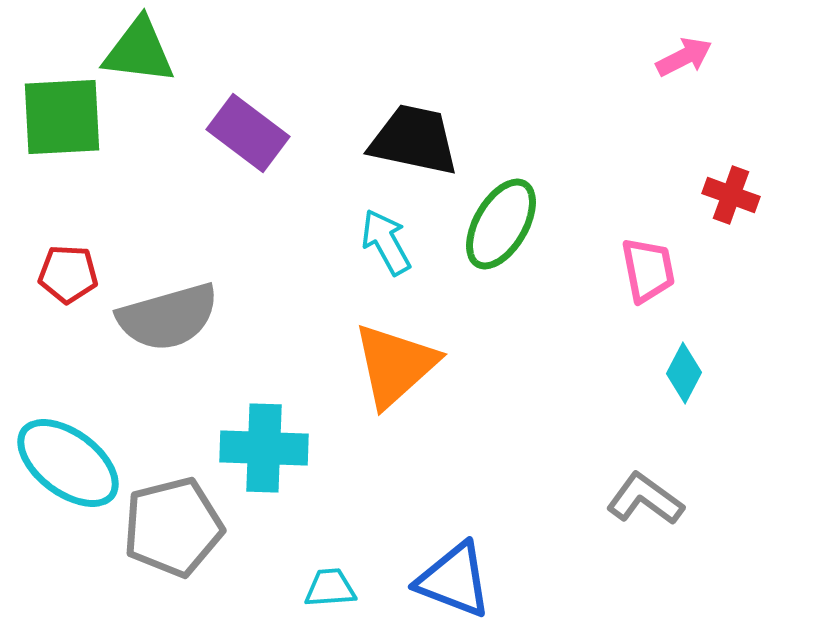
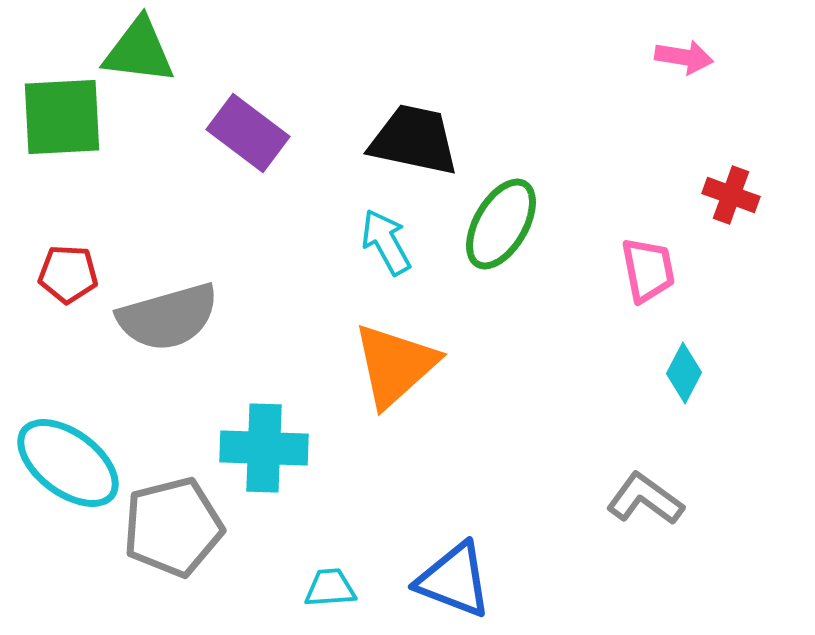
pink arrow: rotated 36 degrees clockwise
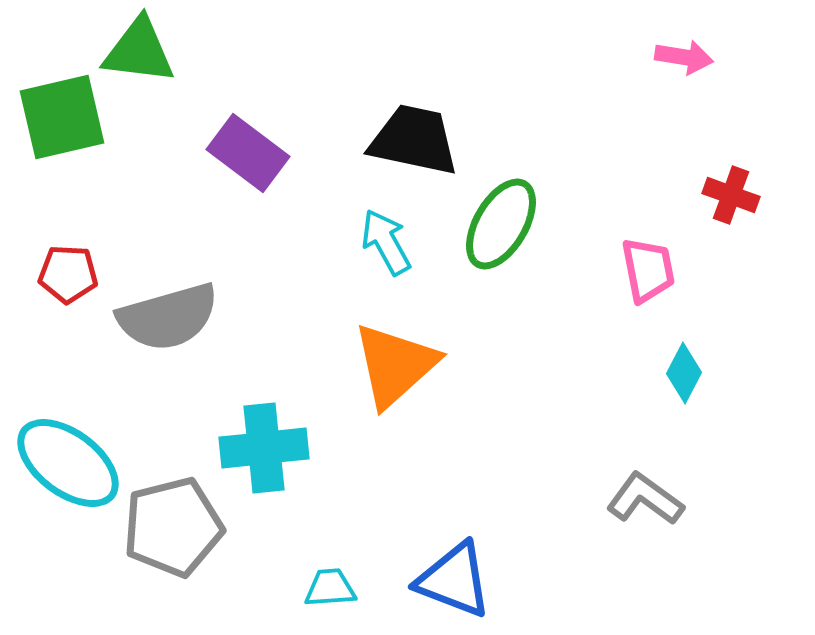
green square: rotated 10 degrees counterclockwise
purple rectangle: moved 20 px down
cyan cross: rotated 8 degrees counterclockwise
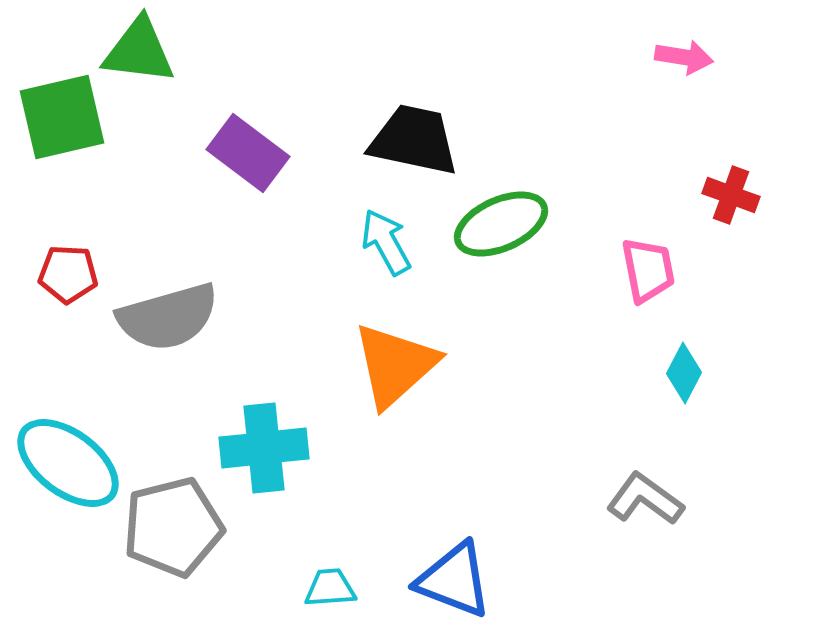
green ellipse: rotated 36 degrees clockwise
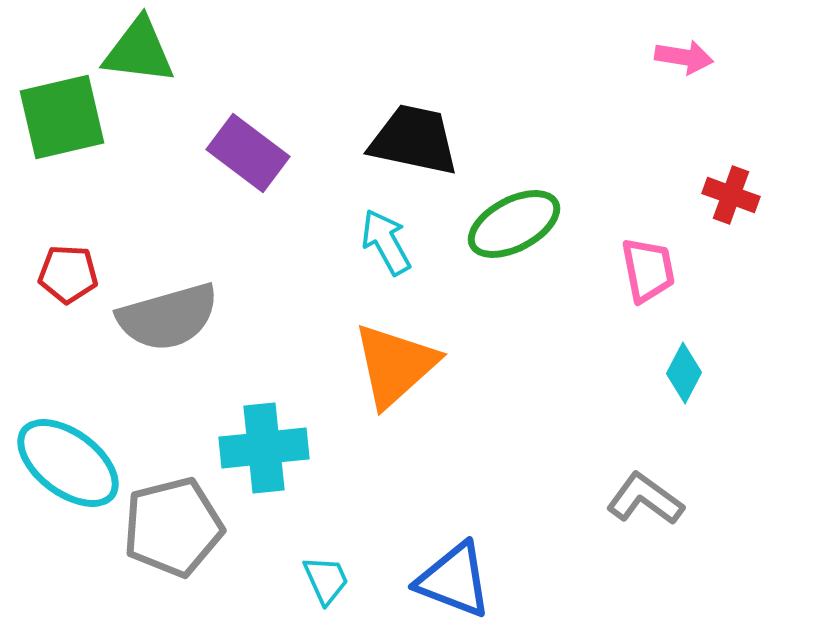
green ellipse: moved 13 px right; rotated 4 degrees counterclockwise
cyan trapezoid: moved 4 px left, 8 px up; rotated 70 degrees clockwise
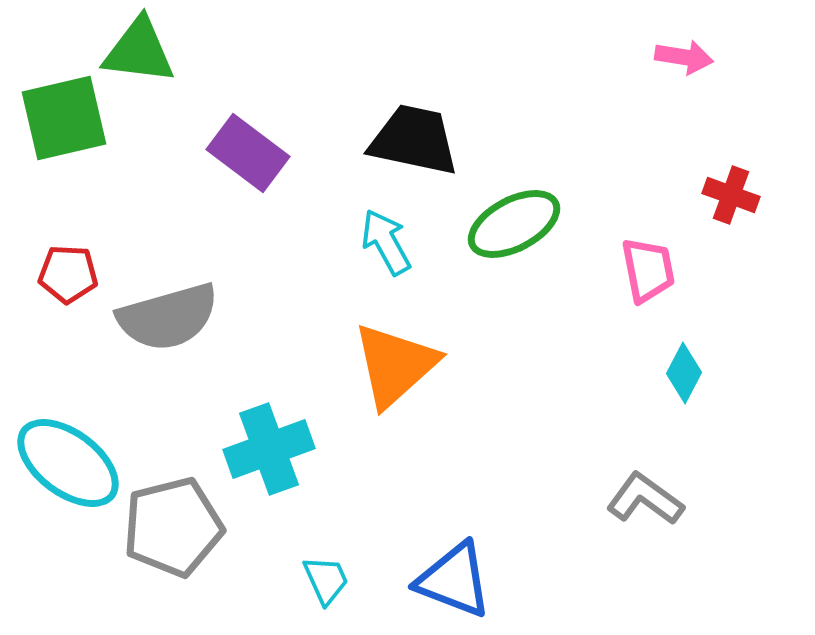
green square: moved 2 px right, 1 px down
cyan cross: moved 5 px right, 1 px down; rotated 14 degrees counterclockwise
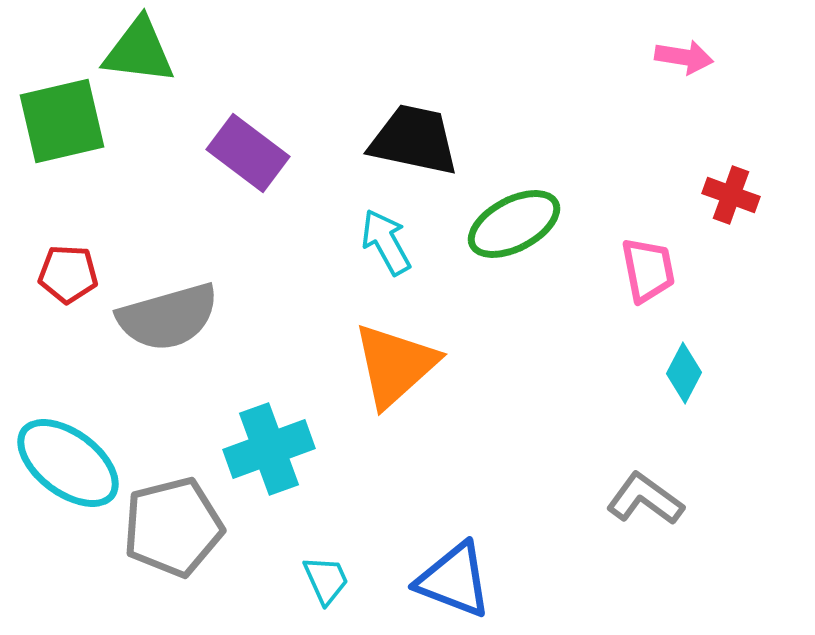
green square: moved 2 px left, 3 px down
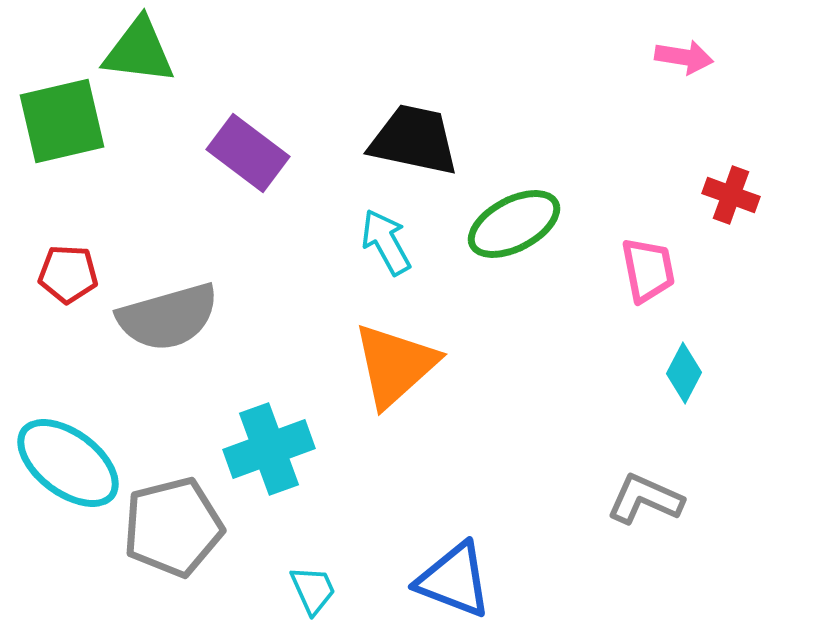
gray L-shape: rotated 12 degrees counterclockwise
cyan trapezoid: moved 13 px left, 10 px down
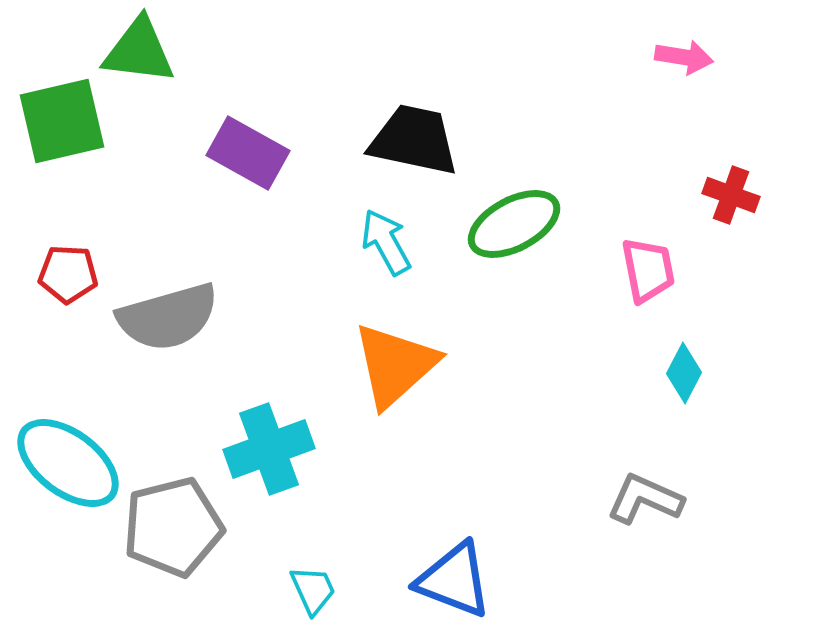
purple rectangle: rotated 8 degrees counterclockwise
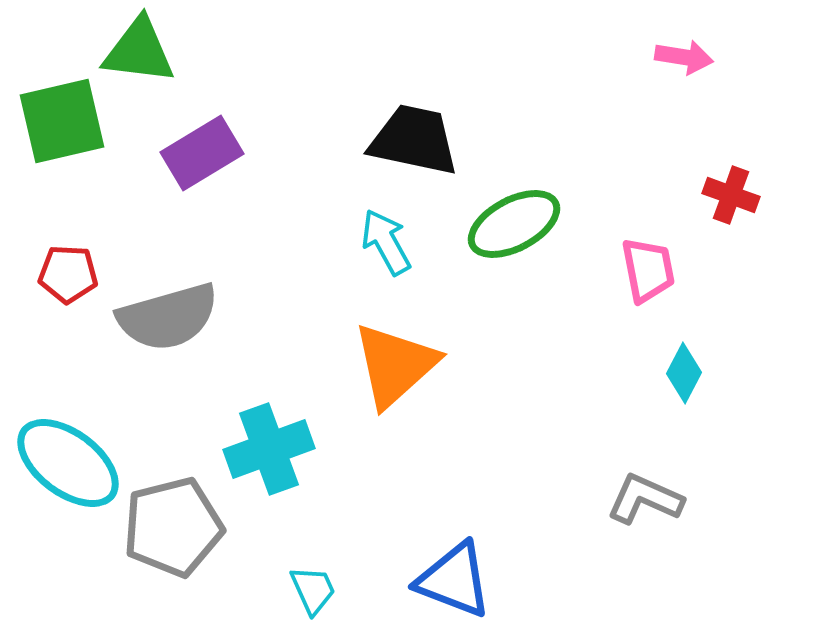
purple rectangle: moved 46 px left; rotated 60 degrees counterclockwise
